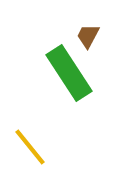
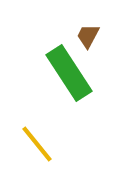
yellow line: moved 7 px right, 3 px up
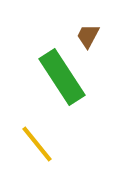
green rectangle: moved 7 px left, 4 px down
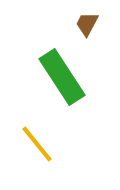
brown trapezoid: moved 1 px left, 12 px up
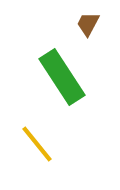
brown trapezoid: moved 1 px right
